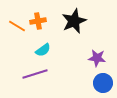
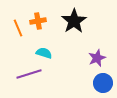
black star: rotated 10 degrees counterclockwise
orange line: moved 1 px right, 2 px down; rotated 36 degrees clockwise
cyan semicircle: moved 1 px right, 3 px down; rotated 126 degrees counterclockwise
purple star: rotated 30 degrees counterclockwise
purple line: moved 6 px left
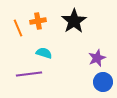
purple line: rotated 10 degrees clockwise
blue circle: moved 1 px up
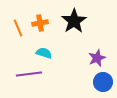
orange cross: moved 2 px right, 2 px down
